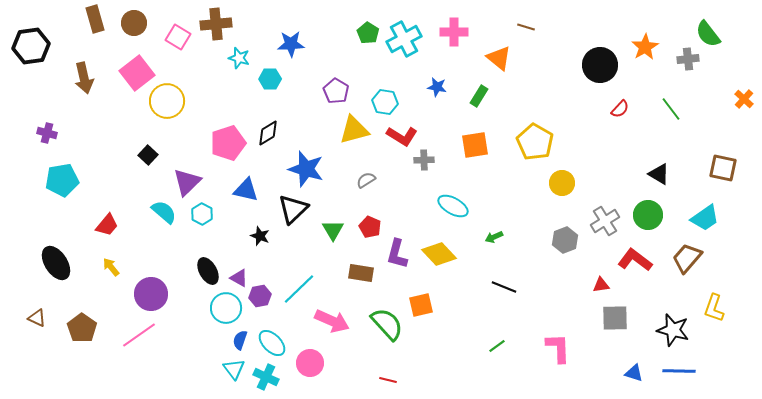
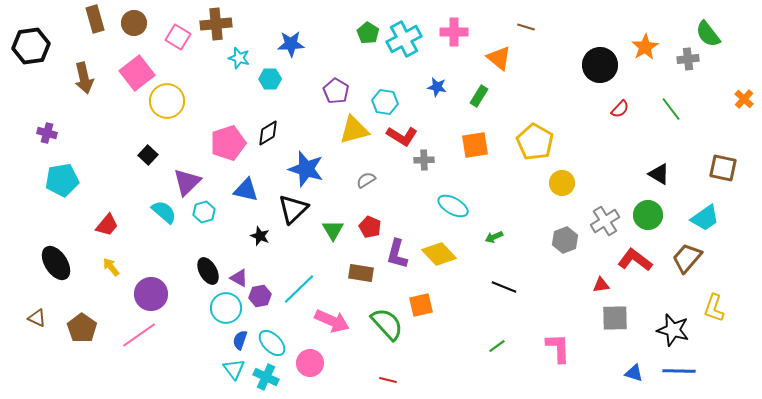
cyan hexagon at (202, 214): moved 2 px right, 2 px up; rotated 15 degrees clockwise
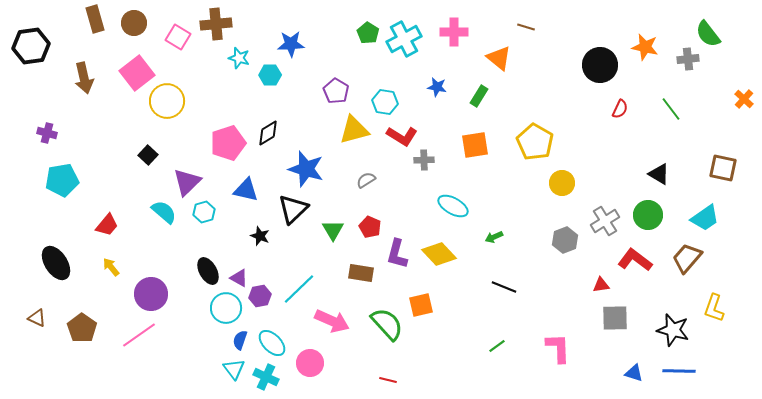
orange star at (645, 47): rotated 28 degrees counterclockwise
cyan hexagon at (270, 79): moved 4 px up
red semicircle at (620, 109): rotated 18 degrees counterclockwise
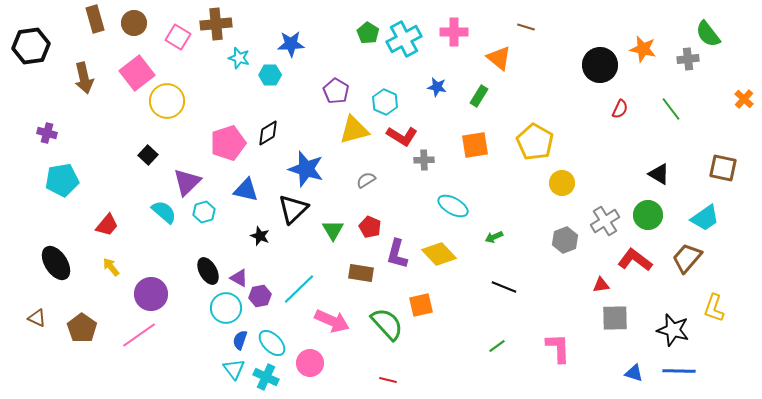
orange star at (645, 47): moved 2 px left, 2 px down
cyan hexagon at (385, 102): rotated 15 degrees clockwise
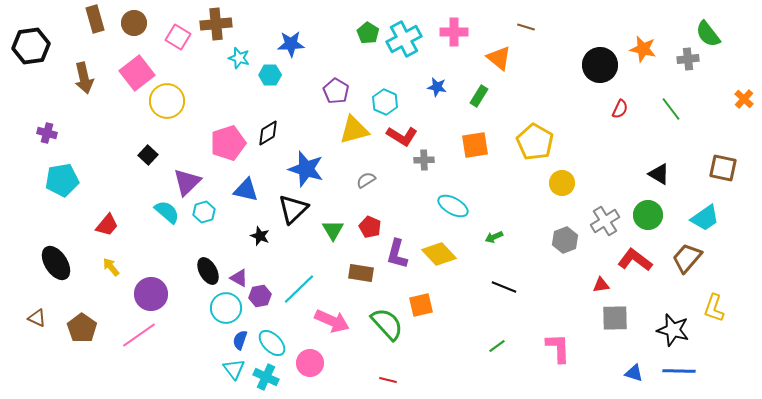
cyan semicircle at (164, 212): moved 3 px right
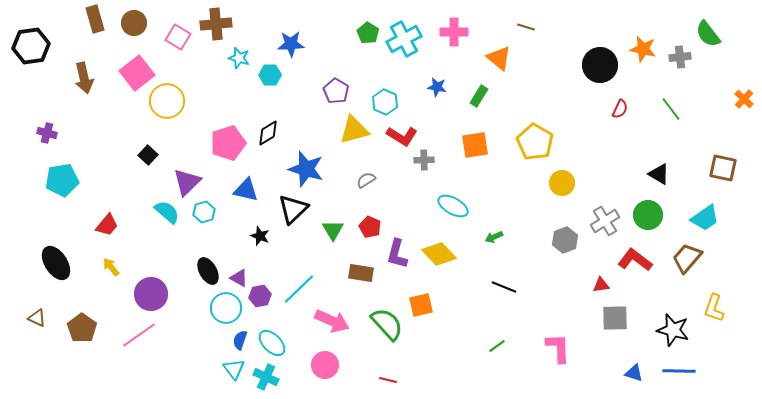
gray cross at (688, 59): moved 8 px left, 2 px up
pink circle at (310, 363): moved 15 px right, 2 px down
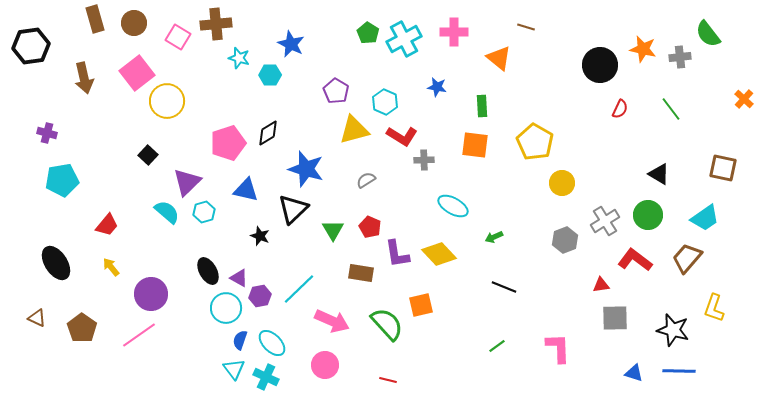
blue star at (291, 44): rotated 28 degrees clockwise
green rectangle at (479, 96): moved 3 px right, 10 px down; rotated 35 degrees counterclockwise
orange square at (475, 145): rotated 16 degrees clockwise
purple L-shape at (397, 254): rotated 24 degrees counterclockwise
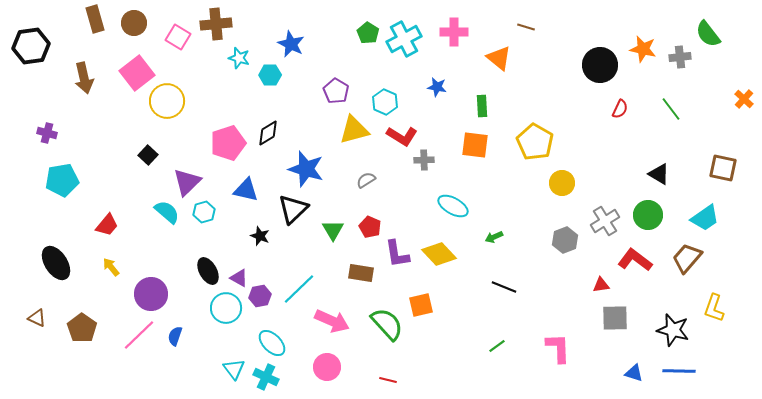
pink line at (139, 335): rotated 9 degrees counterclockwise
blue semicircle at (240, 340): moved 65 px left, 4 px up
pink circle at (325, 365): moved 2 px right, 2 px down
